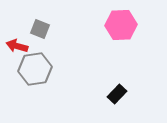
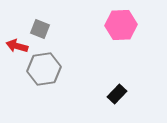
gray hexagon: moved 9 px right
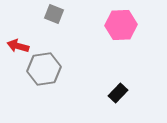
gray square: moved 14 px right, 15 px up
red arrow: moved 1 px right
black rectangle: moved 1 px right, 1 px up
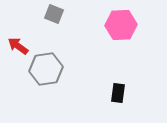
red arrow: rotated 20 degrees clockwise
gray hexagon: moved 2 px right
black rectangle: rotated 36 degrees counterclockwise
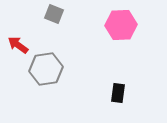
red arrow: moved 1 px up
